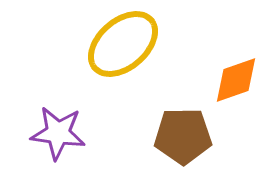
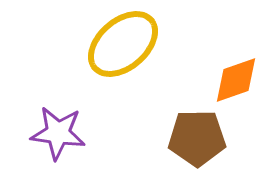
brown pentagon: moved 14 px right, 2 px down
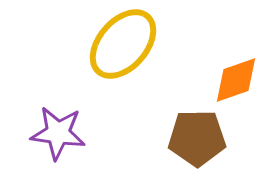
yellow ellipse: rotated 8 degrees counterclockwise
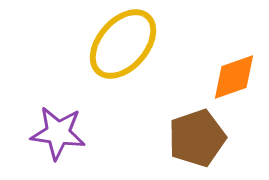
orange diamond: moved 2 px left, 3 px up
brown pentagon: rotated 18 degrees counterclockwise
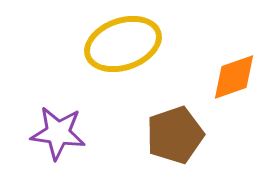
yellow ellipse: rotated 30 degrees clockwise
brown pentagon: moved 22 px left, 3 px up
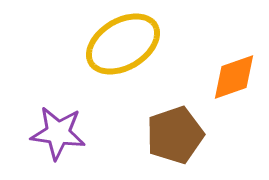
yellow ellipse: rotated 12 degrees counterclockwise
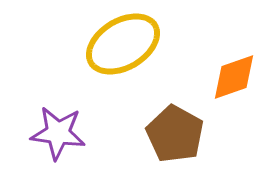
brown pentagon: moved 1 px up; rotated 24 degrees counterclockwise
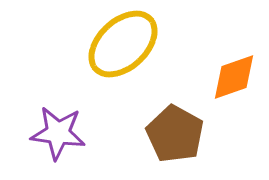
yellow ellipse: rotated 12 degrees counterclockwise
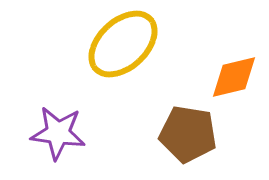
orange diamond: rotated 6 degrees clockwise
brown pentagon: moved 13 px right; rotated 20 degrees counterclockwise
